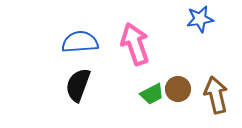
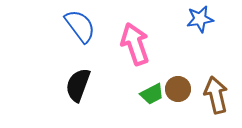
blue semicircle: moved 16 px up; rotated 57 degrees clockwise
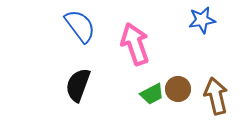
blue star: moved 2 px right, 1 px down
brown arrow: moved 1 px down
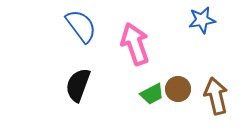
blue semicircle: moved 1 px right
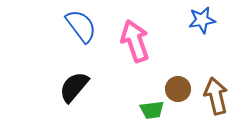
pink arrow: moved 3 px up
black semicircle: moved 4 px left, 2 px down; rotated 20 degrees clockwise
green trapezoid: moved 16 px down; rotated 20 degrees clockwise
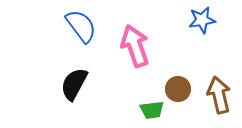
pink arrow: moved 5 px down
black semicircle: moved 3 px up; rotated 12 degrees counterclockwise
brown arrow: moved 3 px right, 1 px up
